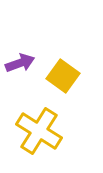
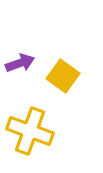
yellow cross: moved 9 px left; rotated 12 degrees counterclockwise
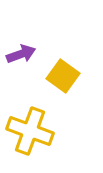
purple arrow: moved 1 px right, 9 px up
